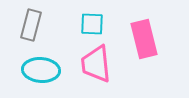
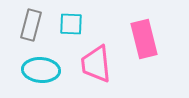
cyan square: moved 21 px left
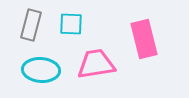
pink trapezoid: rotated 87 degrees clockwise
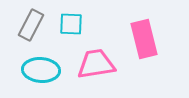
gray rectangle: rotated 12 degrees clockwise
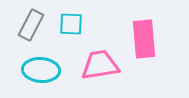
pink rectangle: rotated 9 degrees clockwise
pink trapezoid: moved 4 px right, 1 px down
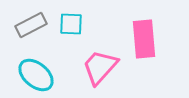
gray rectangle: rotated 36 degrees clockwise
pink trapezoid: moved 2 px down; rotated 39 degrees counterclockwise
cyan ellipse: moved 5 px left, 5 px down; rotated 36 degrees clockwise
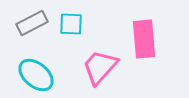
gray rectangle: moved 1 px right, 2 px up
